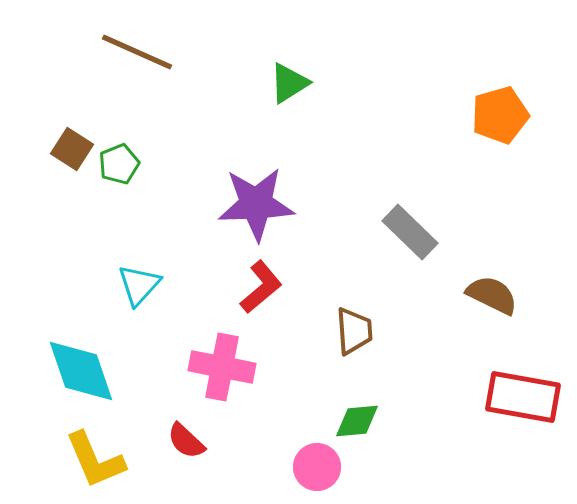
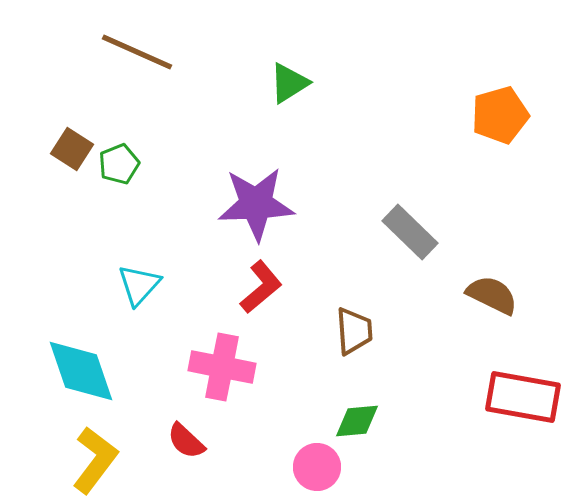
yellow L-shape: rotated 120 degrees counterclockwise
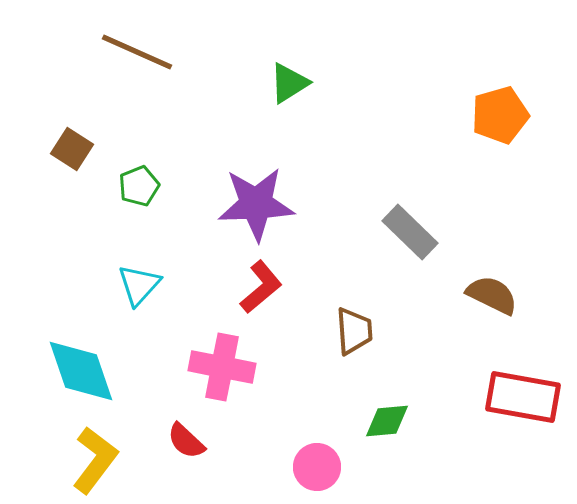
green pentagon: moved 20 px right, 22 px down
green diamond: moved 30 px right
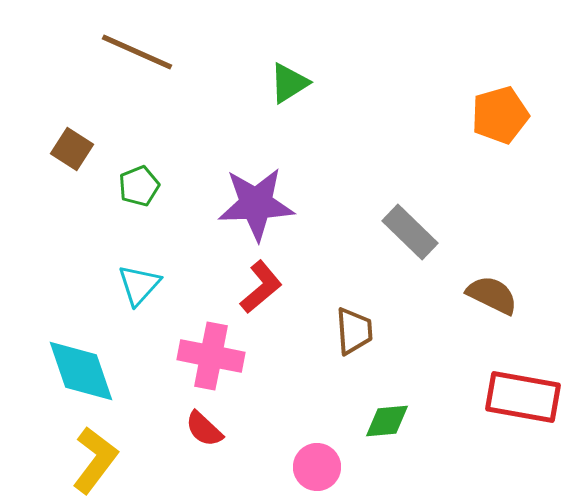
pink cross: moved 11 px left, 11 px up
red semicircle: moved 18 px right, 12 px up
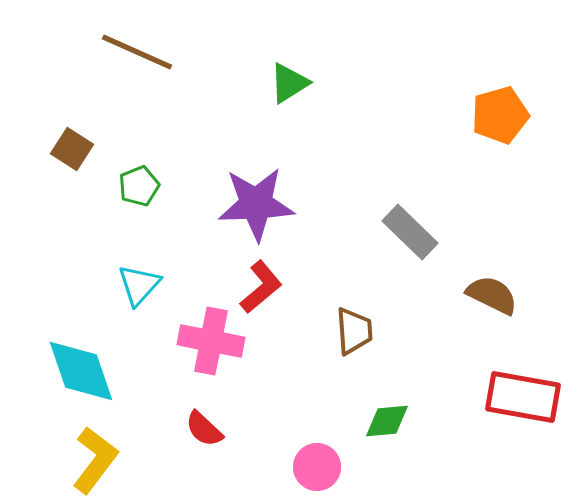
pink cross: moved 15 px up
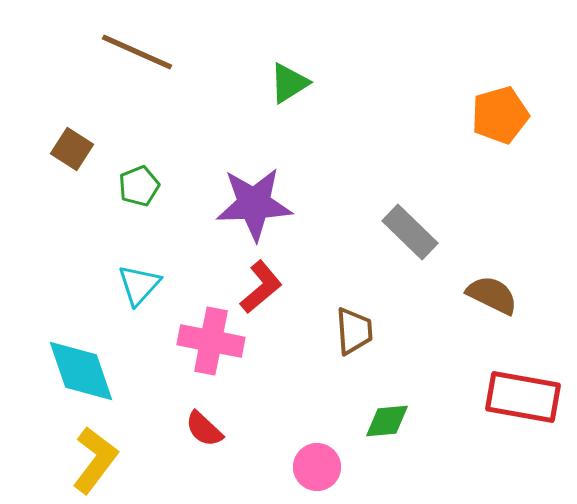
purple star: moved 2 px left
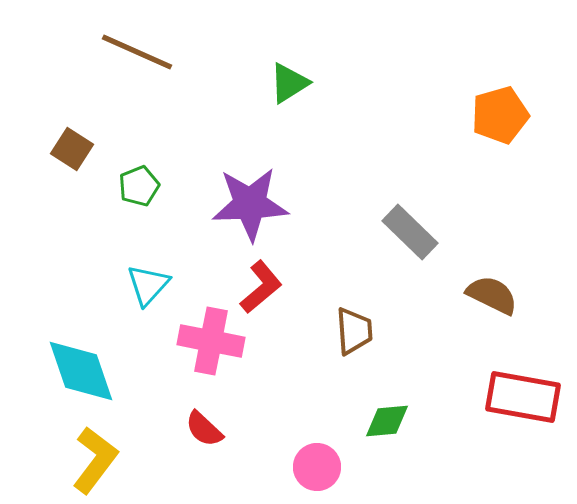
purple star: moved 4 px left
cyan triangle: moved 9 px right
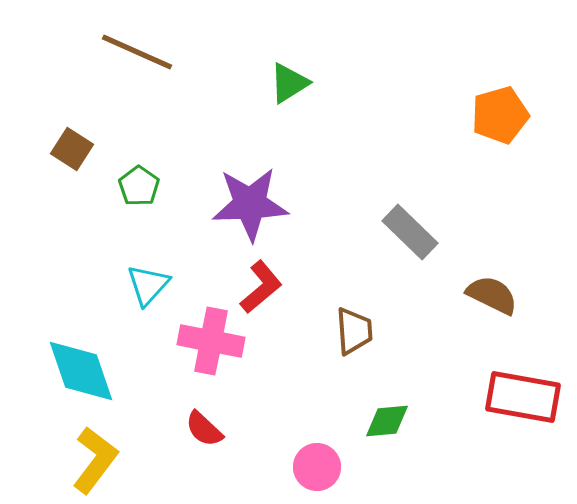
green pentagon: rotated 15 degrees counterclockwise
